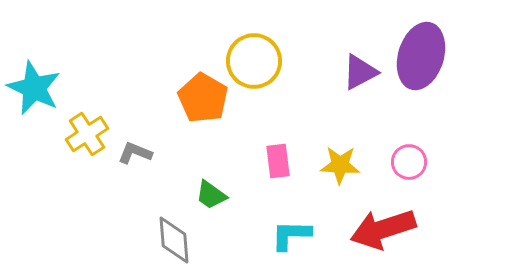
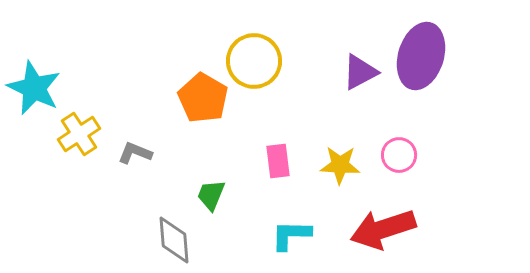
yellow cross: moved 8 px left
pink circle: moved 10 px left, 7 px up
green trapezoid: rotated 76 degrees clockwise
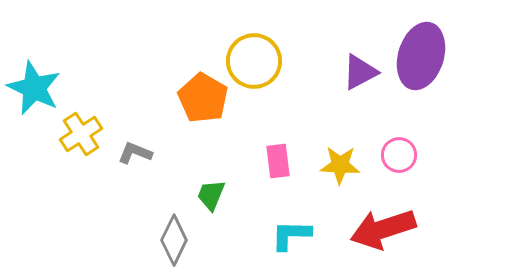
yellow cross: moved 2 px right
gray diamond: rotated 30 degrees clockwise
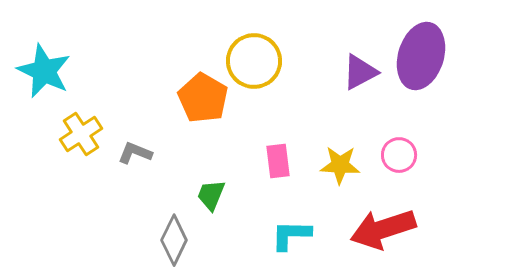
cyan star: moved 10 px right, 17 px up
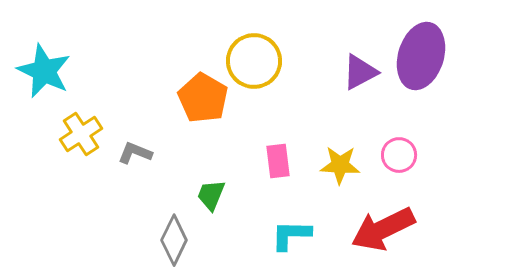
red arrow: rotated 8 degrees counterclockwise
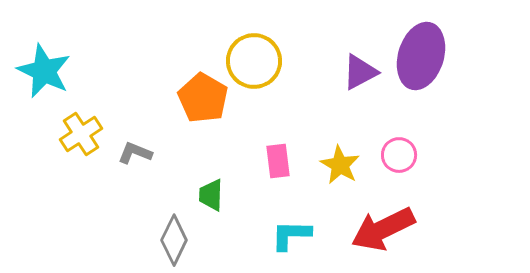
yellow star: rotated 27 degrees clockwise
green trapezoid: rotated 20 degrees counterclockwise
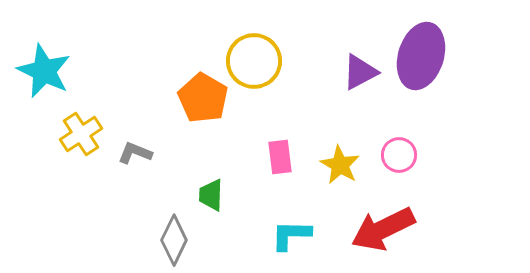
pink rectangle: moved 2 px right, 4 px up
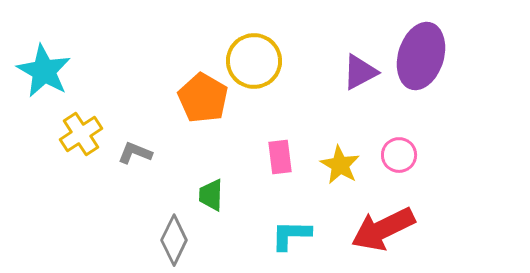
cyan star: rotated 4 degrees clockwise
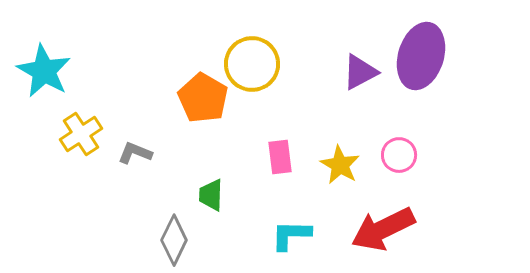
yellow circle: moved 2 px left, 3 px down
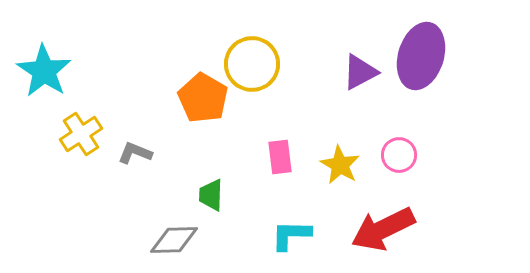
cyan star: rotated 4 degrees clockwise
gray diamond: rotated 63 degrees clockwise
